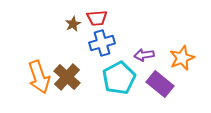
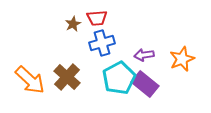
orange star: moved 1 px down
orange arrow: moved 9 px left, 3 px down; rotated 28 degrees counterclockwise
purple rectangle: moved 15 px left
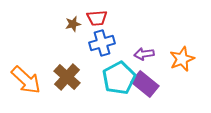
brown star: rotated 14 degrees clockwise
purple arrow: moved 1 px up
orange arrow: moved 4 px left
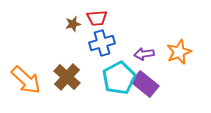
orange star: moved 3 px left, 7 px up
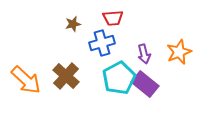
red trapezoid: moved 16 px right
purple arrow: rotated 96 degrees counterclockwise
brown cross: moved 1 px left, 1 px up
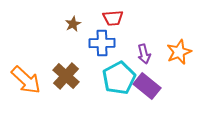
brown star: rotated 14 degrees counterclockwise
blue cross: rotated 15 degrees clockwise
purple rectangle: moved 2 px right, 2 px down
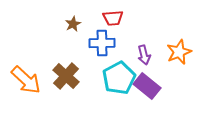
purple arrow: moved 1 px down
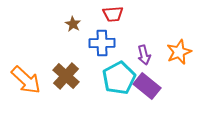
red trapezoid: moved 4 px up
brown star: rotated 14 degrees counterclockwise
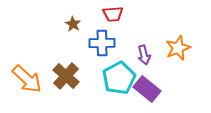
orange star: moved 1 px left, 4 px up
orange arrow: moved 1 px right, 1 px up
purple rectangle: moved 3 px down
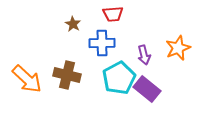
brown cross: moved 1 px right, 1 px up; rotated 28 degrees counterclockwise
